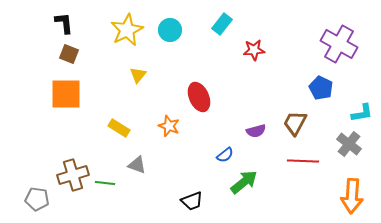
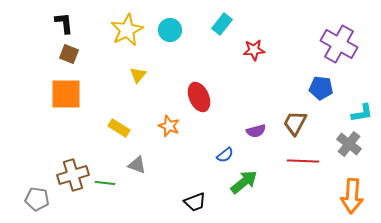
blue pentagon: rotated 20 degrees counterclockwise
black trapezoid: moved 3 px right, 1 px down
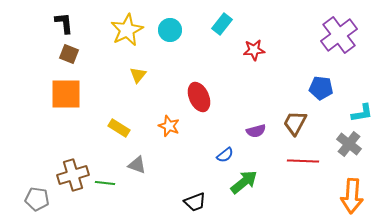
purple cross: moved 9 px up; rotated 24 degrees clockwise
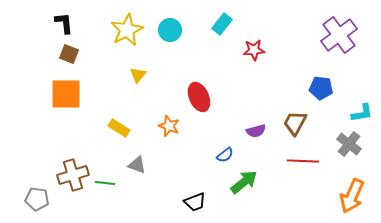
orange arrow: rotated 20 degrees clockwise
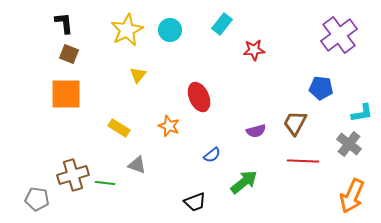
blue semicircle: moved 13 px left
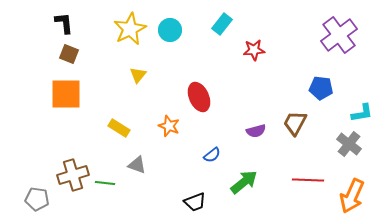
yellow star: moved 3 px right, 1 px up
red line: moved 5 px right, 19 px down
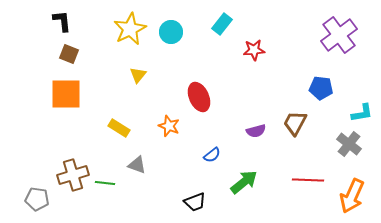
black L-shape: moved 2 px left, 2 px up
cyan circle: moved 1 px right, 2 px down
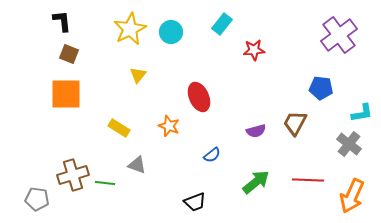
green arrow: moved 12 px right
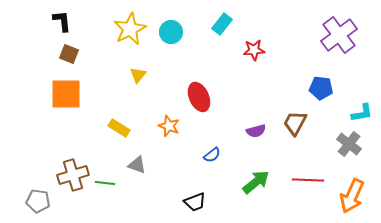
gray pentagon: moved 1 px right, 2 px down
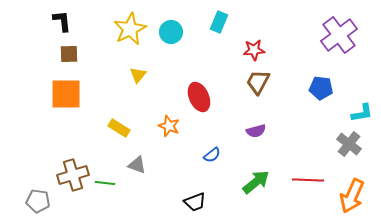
cyan rectangle: moved 3 px left, 2 px up; rotated 15 degrees counterclockwise
brown square: rotated 24 degrees counterclockwise
brown trapezoid: moved 37 px left, 41 px up
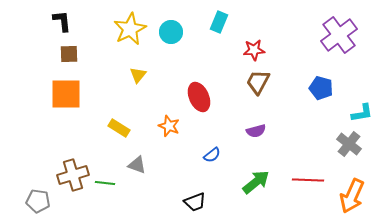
blue pentagon: rotated 10 degrees clockwise
